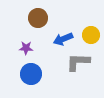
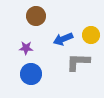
brown circle: moved 2 px left, 2 px up
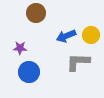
brown circle: moved 3 px up
blue arrow: moved 3 px right, 3 px up
purple star: moved 6 px left
blue circle: moved 2 px left, 2 px up
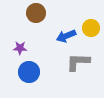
yellow circle: moved 7 px up
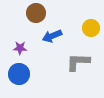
blue arrow: moved 14 px left
blue circle: moved 10 px left, 2 px down
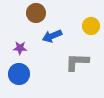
yellow circle: moved 2 px up
gray L-shape: moved 1 px left
